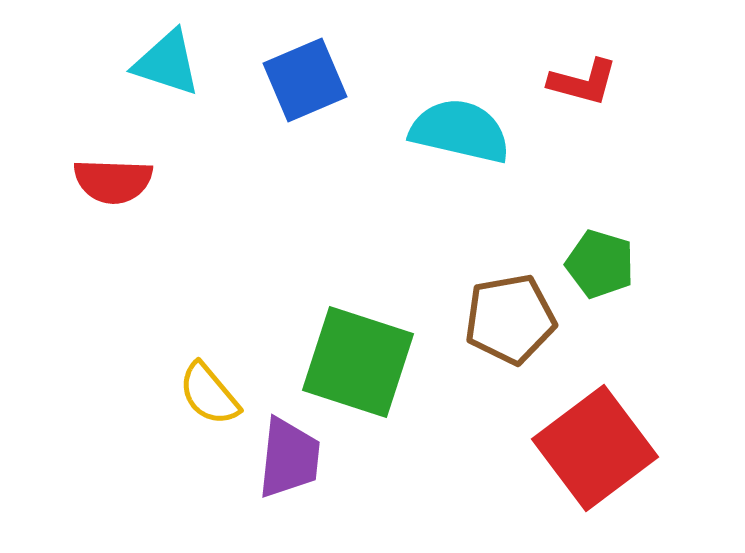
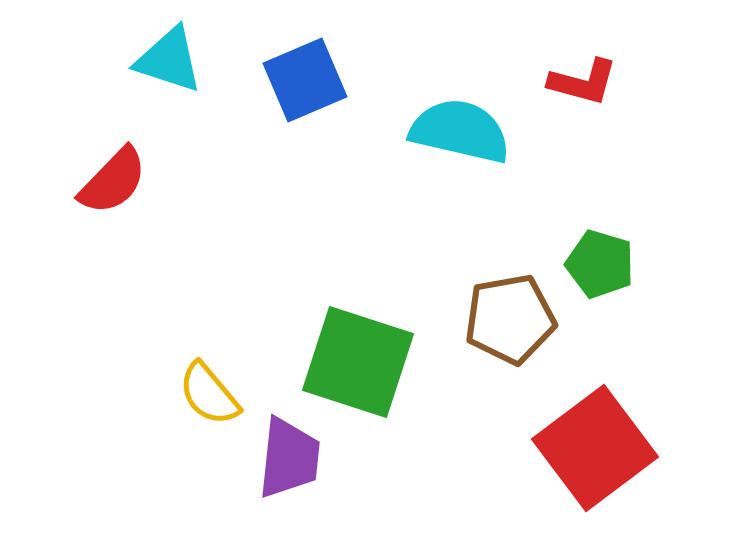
cyan triangle: moved 2 px right, 3 px up
red semicircle: rotated 48 degrees counterclockwise
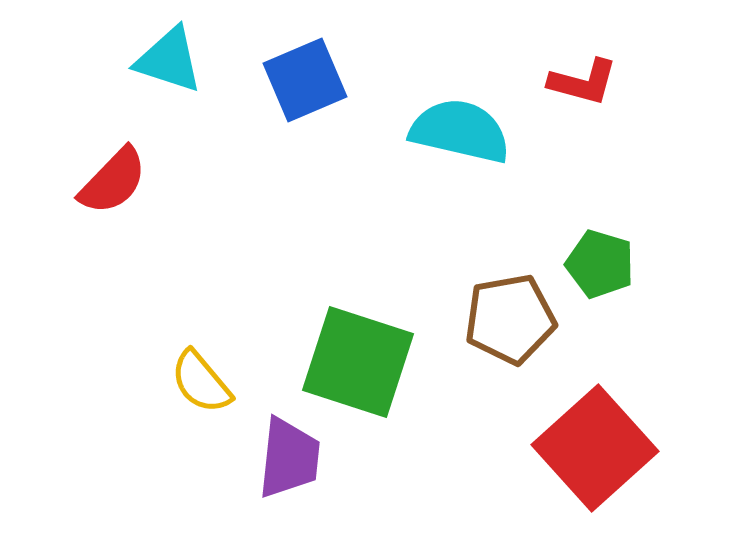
yellow semicircle: moved 8 px left, 12 px up
red square: rotated 5 degrees counterclockwise
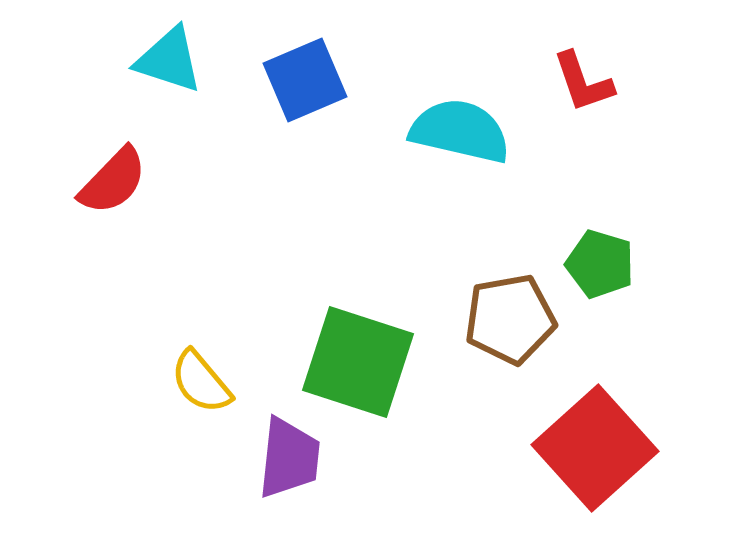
red L-shape: rotated 56 degrees clockwise
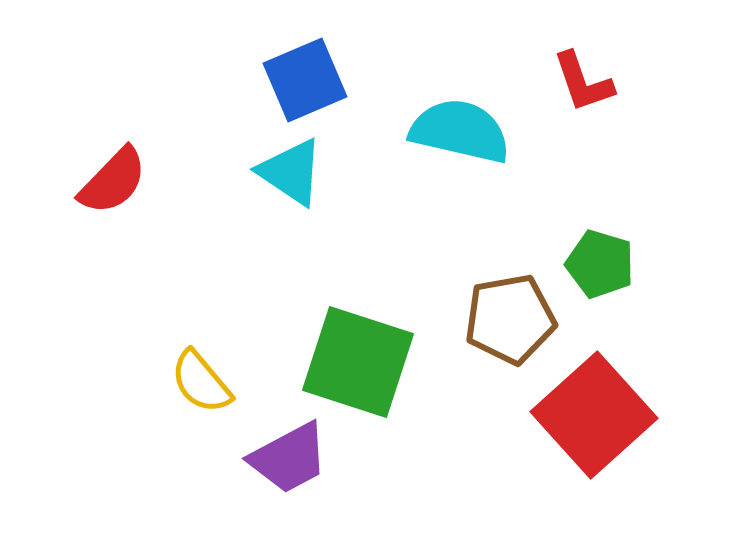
cyan triangle: moved 122 px right, 112 px down; rotated 16 degrees clockwise
red square: moved 1 px left, 33 px up
purple trapezoid: rotated 56 degrees clockwise
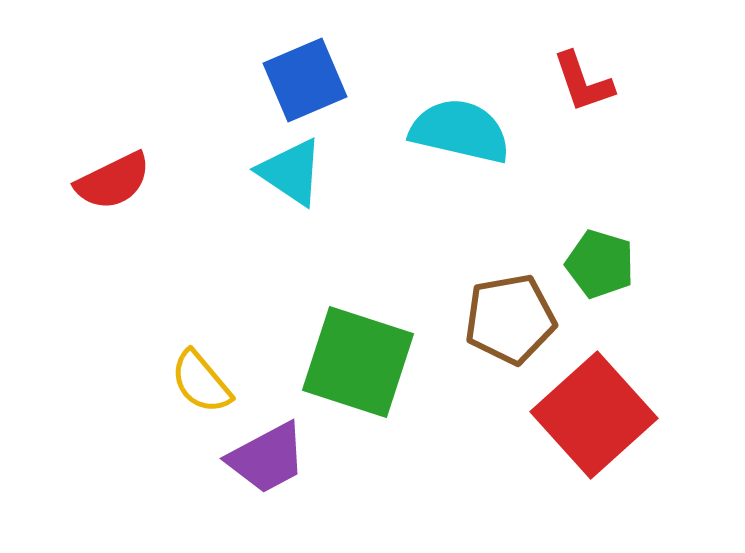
red semicircle: rotated 20 degrees clockwise
purple trapezoid: moved 22 px left
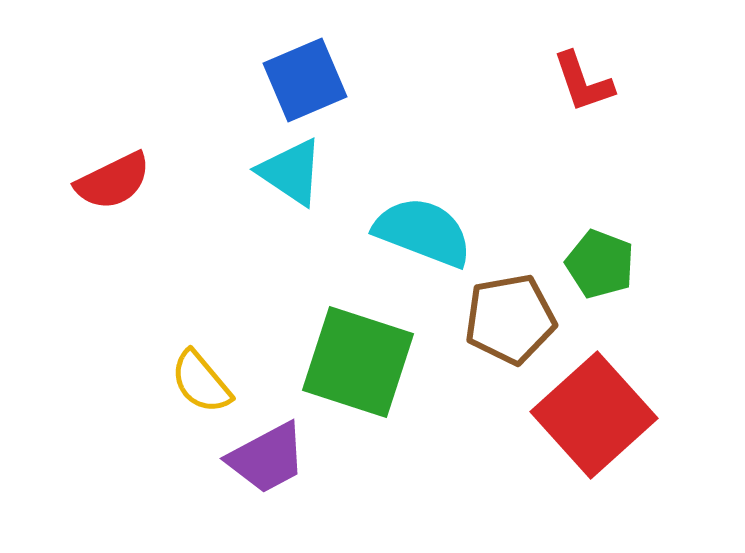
cyan semicircle: moved 37 px left, 101 px down; rotated 8 degrees clockwise
green pentagon: rotated 4 degrees clockwise
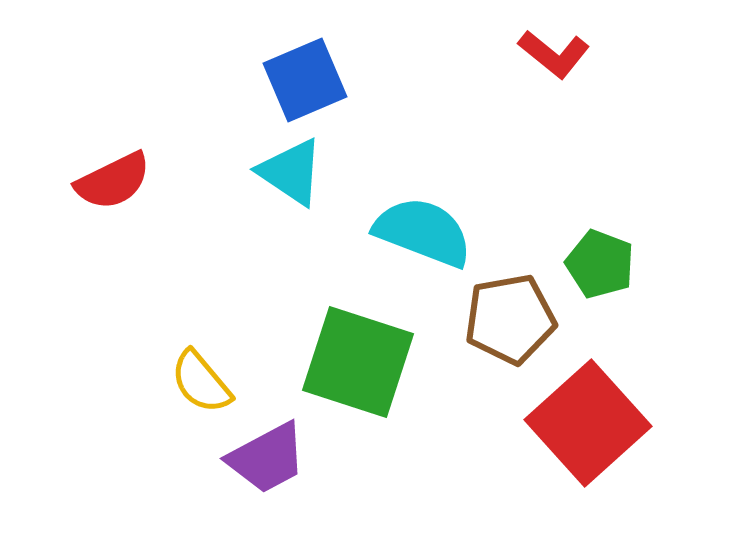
red L-shape: moved 29 px left, 28 px up; rotated 32 degrees counterclockwise
red square: moved 6 px left, 8 px down
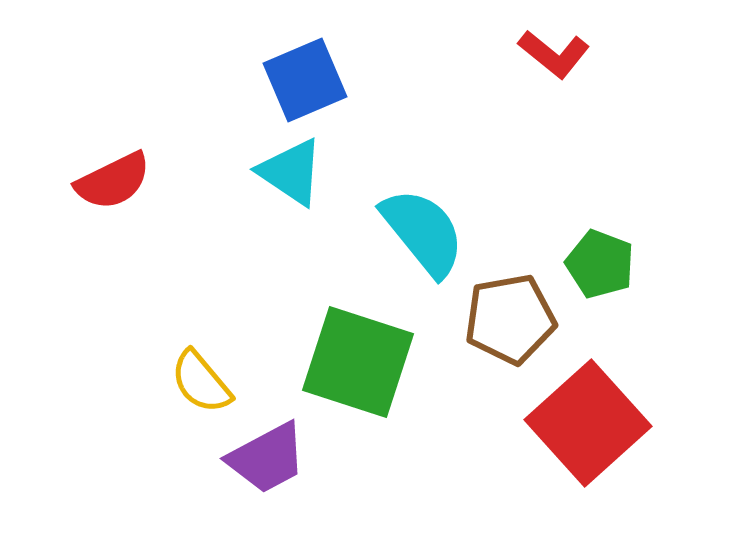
cyan semicircle: rotated 30 degrees clockwise
